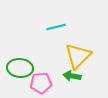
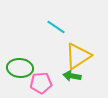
cyan line: rotated 48 degrees clockwise
yellow triangle: rotated 12 degrees clockwise
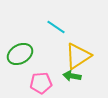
green ellipse: moved 14 px up; rotated 35 degrees counterclockwise
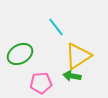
cyan line: rotated 18 degrees clockwise
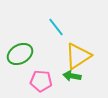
pink pentagon: moved 2 px up; rotated 10 degrees clockwise
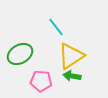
yellow triangle: moved 7 px left
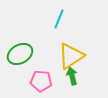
cyan line: moved 3 px right, 8 px up; rotated 60 degrees clockwise
green arrow: rotated 66 degrees clockwise
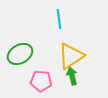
cyan line: rotated 30 degrees counterclockwise
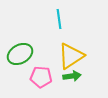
green arrow: rotated 96 degrees clockwise
pink pentagon: moved 4 px up
